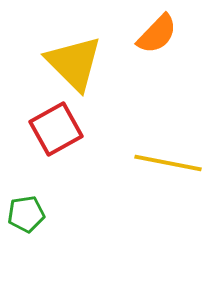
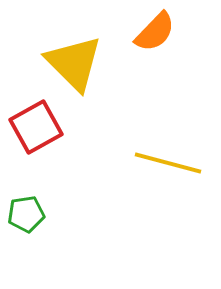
orange semicircle: moved 2 px left, 2 px up
red square: moved 20 px left, 2 px up
yellow line: rotated 4 degrees clockwise
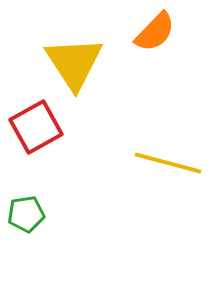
yellow triangle: rotated 12 degrees clockwise
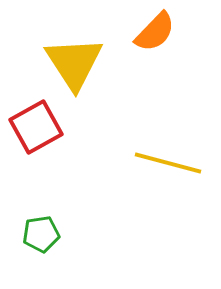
green pentagon: moved 15 px right, 20 px down
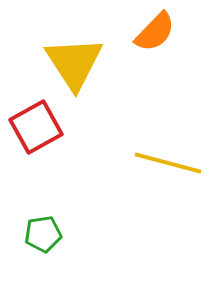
green pentagon: moved 2 px right
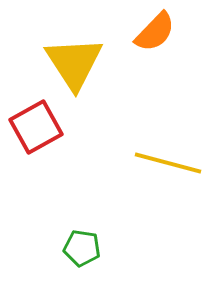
green pentagon: moved 39 px right, 14 px down; rotated 18 degrees clockwise
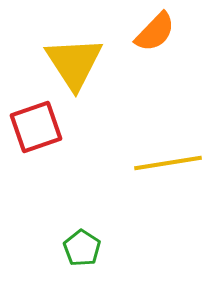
red square: rotated 10 degrees clockwise
yellow line: rotated 24 degrees counterclockwise
green pentagon: rotated 24 degrees clockwise
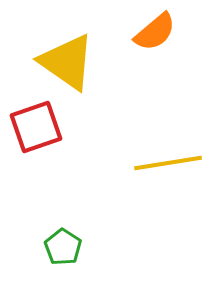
orange semicircle: rotated 6 degrees clockwise
yellow triangle: moved 7 px left, 1 px up; rotated 22 degrees counterclockwise
green pentagon: moved 19 px left, 1 px up
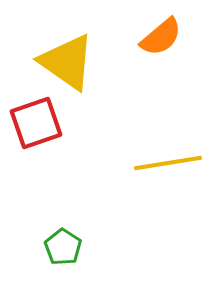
orange semicircle: moved 6 px right, 5 px down
red square: moved 4 px up
